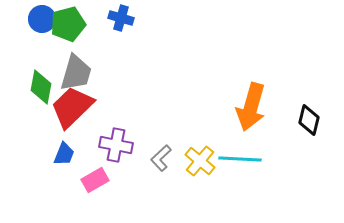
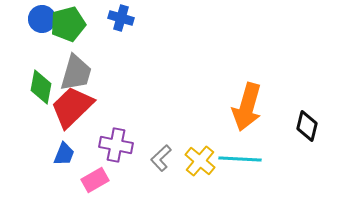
orange arrow: moved 4 px left
black diamond: moved 2 px left, 6 px down
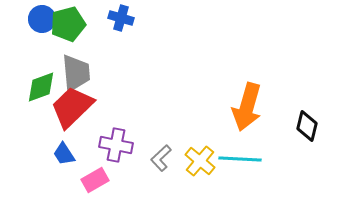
gray trapezoid: rotated 21 degrees counterclockwise
green diamond: rotated 60 degrees clockwise
blue trapezoid: rotated 125 degrees clockwise
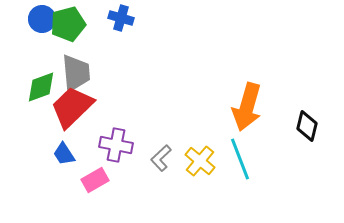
cyan line: rotated 66 degrees clockwise
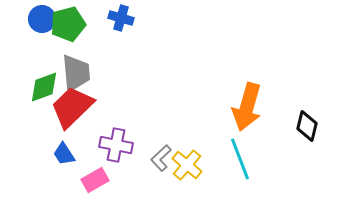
green diamond: moved 3 px right
yellow cross: moved 13 px left, 4 px down
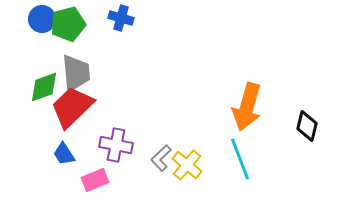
pink rectangle: rotated 8 degrees clockwise
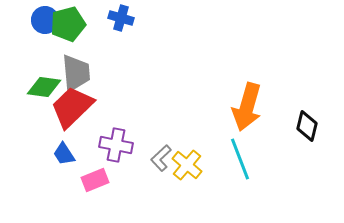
blue circle: moved 3 px right, 1 px down
green diamond: rotated 28 degrees clockwise
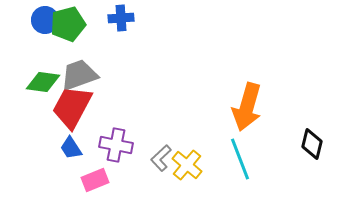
blue cross: rotated 20 degrees counterclockwise
gray trapezoid: moved 3 px right, 2 px down; rotated 105 degrees counterclockwise
green diamond: moved 1 px left, 5 px up
red trapezoid: rotated 18 degrees counterclockwise
black diamond: moved 5 px right, 18 px down
blue trapezoid: moved 7 px right, 6 px up
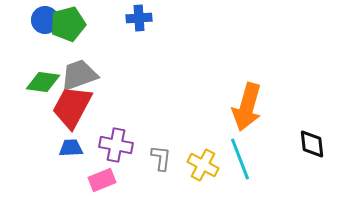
blue cross: moved 18 px right
black diamond: rotated 20 degrees counterclockwise
blue trapezoid: rotated 120 degrees clockwise
gray L-shape: rotated 140 degrees clockwise
yellow cross: moved 16 px right; rotated 12 degrees counterclockwise
pink rectangle: moved 7 px right
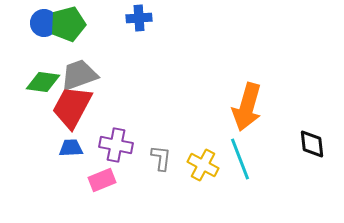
blue circle: moved 1 px left, 3 px down
